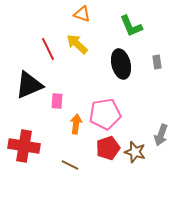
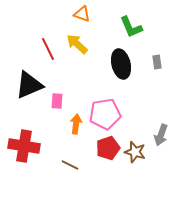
green L-shape: moved 1 px down
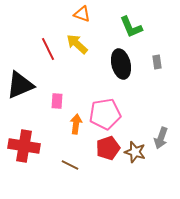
black triangle: moved 9 px left
gray arrow: moved 3 px down
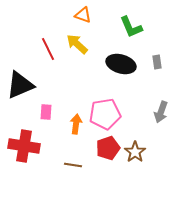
orange triangle: moved 1 px right, 1 px down
black ellipse: rotated 60 degrees counterclockwise
pink rectangle: moved 11 px left, 11 px down
gray arrow: moved 26 px up
brown star: rotated 20 degrees clockwise
brown line: moved 3 px right; rotated 18 degrees counterclockwise
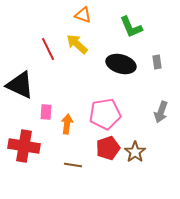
black triangle: rotated 48 degrees clockwise
orange arrow: moved 9 px left
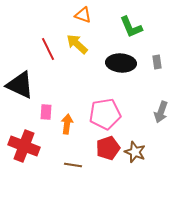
black ellipse: moved 1 px up; rotated 12 degrees counterclockwise
red cross: rotated 12 degrees clockwise
brown star: rotated 15 degrees counterclockwise
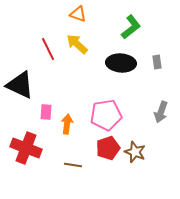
orange triangle: moved 5 px left, 1 px up
green L-shape: rotated 105 degrees counterclockwise
pink pentagon: moved 1 px right, 1 px down
red cross: moved 2 px right, 2 px down
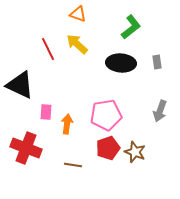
gray arrow: moved 1 px left, 1 px up
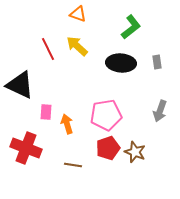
yellow arrow: moved 2 px down
orange arrow: rotated 24 degrees counterclockwise
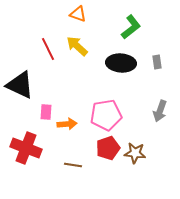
orange arrow: rotated 102 degrees clockwise
brown star: moved 1 px down; rotated 15 degrees counterclockwise
